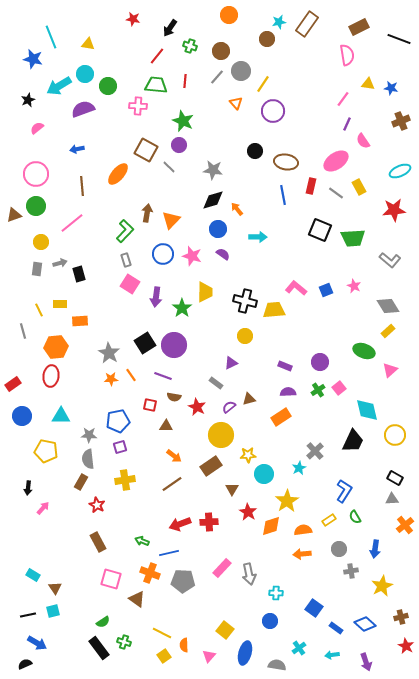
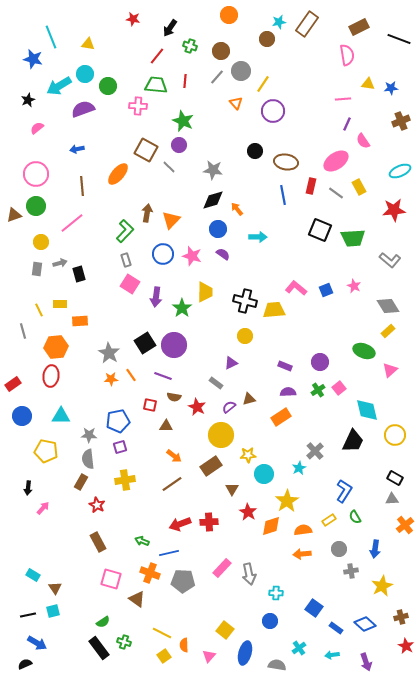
blue star at (391, 88): rotated 16 degrees counterclockwise
pink line at (343, 99): rotated 49 degrees clockwise
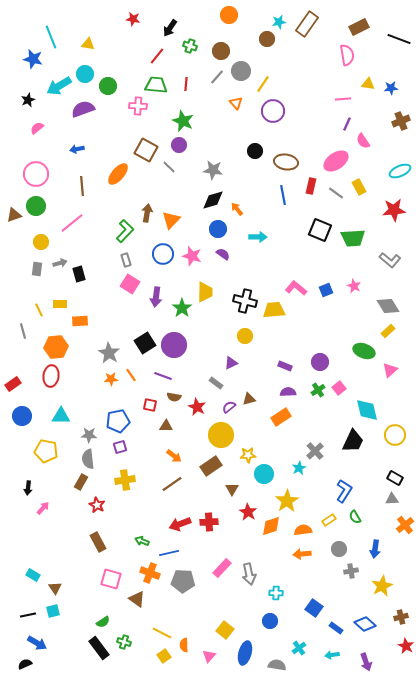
red line at (185, 81): moved 1 px right, 3 px down
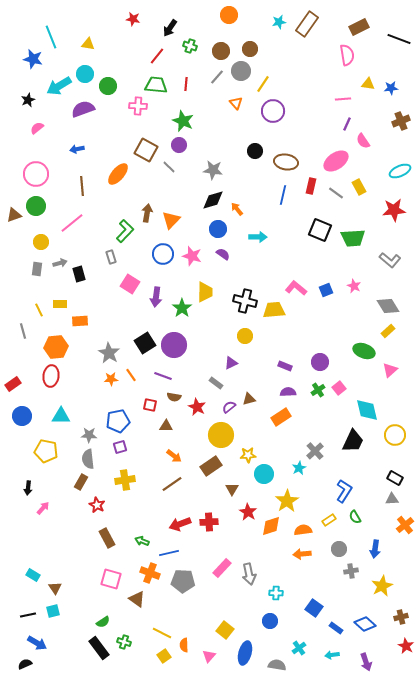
brown circle at (267, 39): moved 17 px left, 10 px down
blue line at (283, 195): rotated 24 degrees clockwise
gray rectangle at (126, 260): moved 15 px left, 3 px up
brown rectangle at (98, 542): moved 9 px right, 4 px up
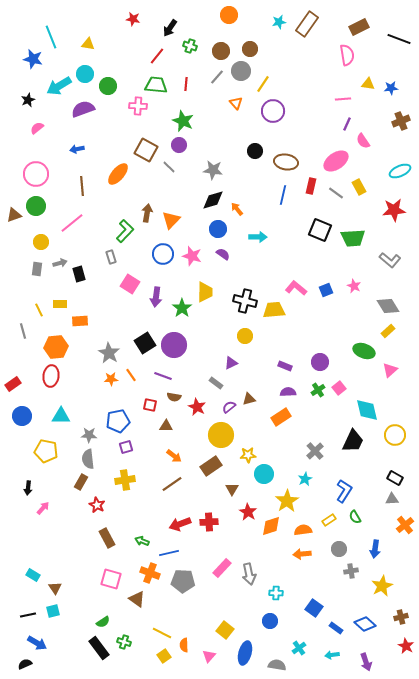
purple square at (120, 447): moved 6 px right
cyan star at (299, 468): moved 6 px right, 11 px down
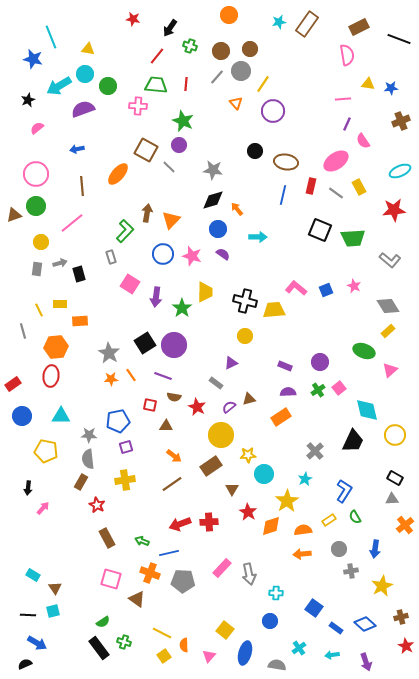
yellow triangle at (88, 44): moved 5 px down
black line at (28, 615): rotated 14 degrees clockwise
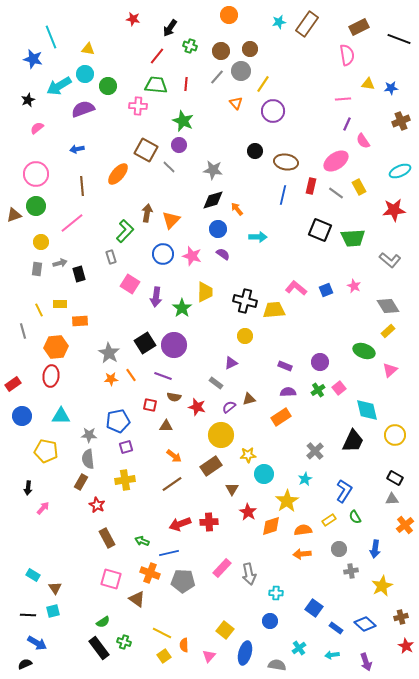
red star at (197, 407): rotated 12 degrees counterclockwise
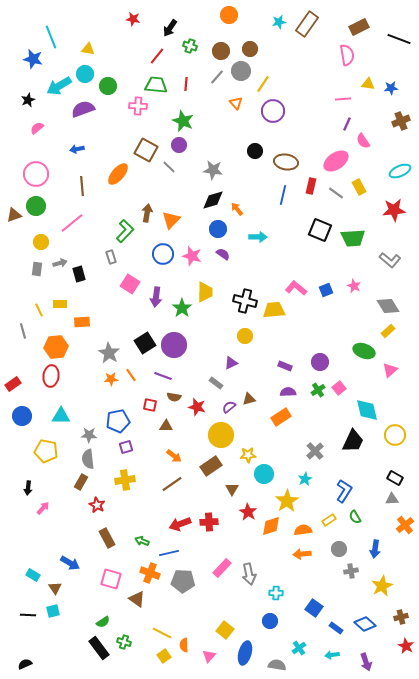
orange rectangle at (80, 321): moved 2 px right, 1 px down
blue arrow at (37, 643): moved 33 px right, 80 px up
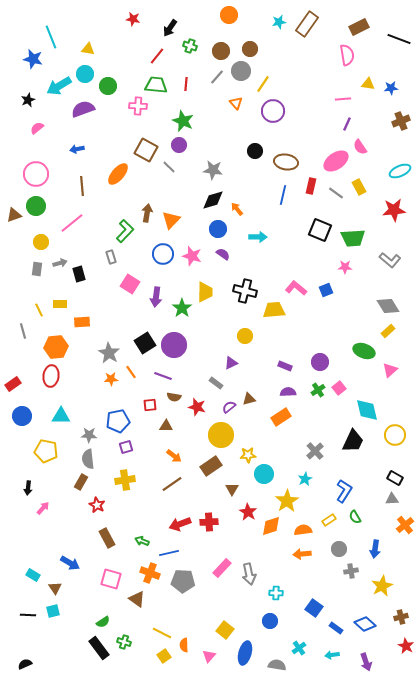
pink semicircle at (363, 141): moved 3 px left, 6 px down
pink star at (354, 286): moved 9 px left, 19 px up; rotated 24 degrees counterclockwise
black cross at (245, 301): moved 10 px up
orange line at (131, 375): moved 3 px up
red square at (150, 405): rotated 16 degrees counterclockwise
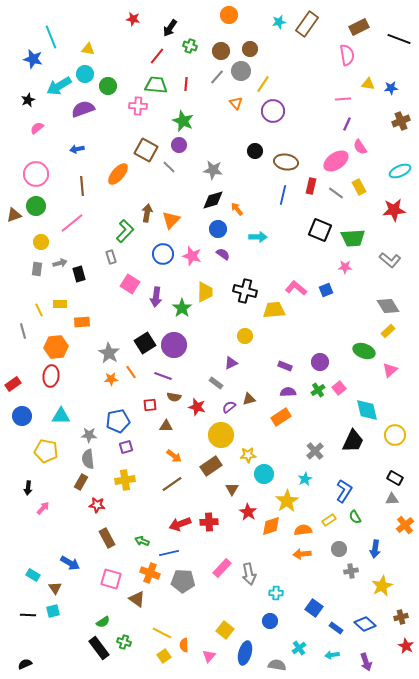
red star at (97, 505): rotated 21 degrees counterclockwise
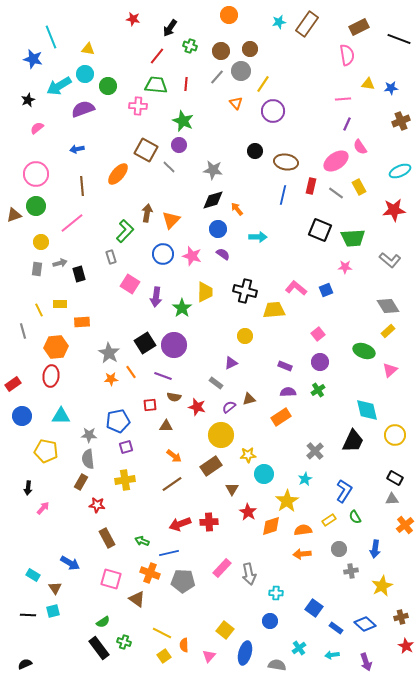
pink square at (339, 388): moved 21 px left, 54 px up
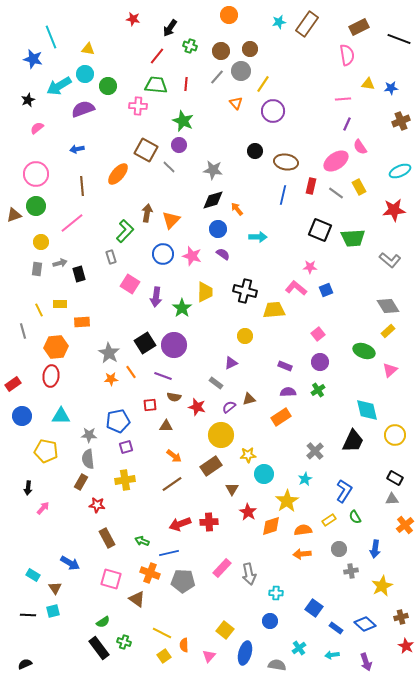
pink star at (345, 267): moved 35 px left
